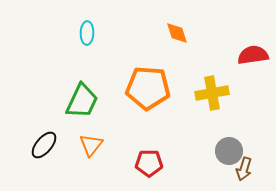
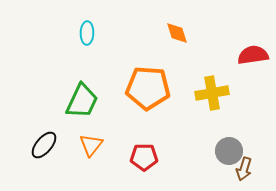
red pentagon: moved 5 px left, 6 px up
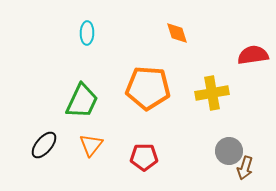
brown arrow: moved 1 px right, 1 px up
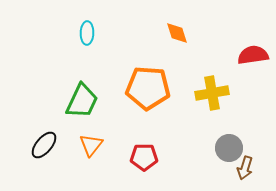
gray circle: moved 3 px up
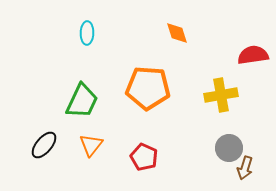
yellow cross: moved 9 px right, 2 px down
red pentagon: rotated 24 degrees clockwise
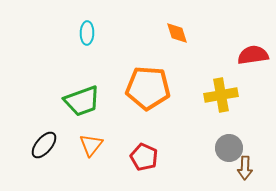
green trapezoid: rotated 45 degrees clockwise
brown arrow: rotated 15 degrees counterclockwise
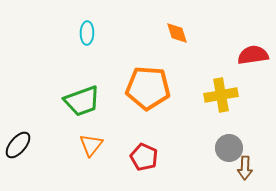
black ellipse: moved 26 px left
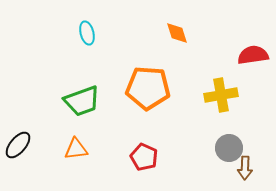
cyan ellipse: rotated 15 degrees counterclockwise
orange triangle: moved 15 px left, 4 px down; rotated 45 degrees clockwise
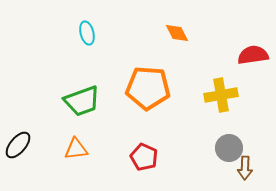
orange diamond: rotated 10 degrees counterclockwise
